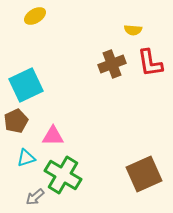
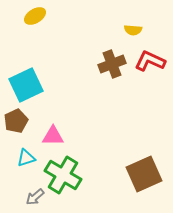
red L-shape: moved 2 px up; rotated 124 degrees clockwise
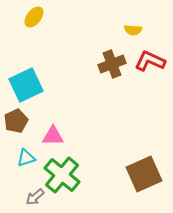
yellow ellipse: moved 1 px left, 1 px down; rotated 20 degrees counterclockwise
green cross: moved 1 px left; rotated 9 degrees clockwise
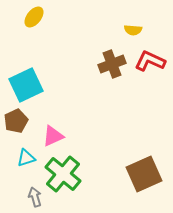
pink triangle: rotated 25 degrees counterclockwise
green cross: moved 1 px right, 1 px up
gray arrow: rotated 114 degrees clockwise
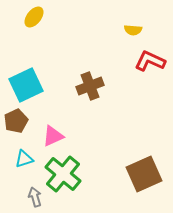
brown cross: moved 22 px left, 22 px down
cyan triangle: moved 2 px left, 1 px down
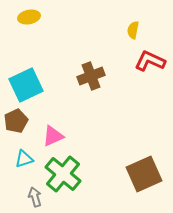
yellow ellipse: moved 5 px left; rotated 40 degrees clockwise
yellow semicircle: rotated 96 degrees clockwise
brown cross: moved 1 px right, 10 px up
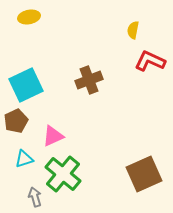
brown cross: moved 2 px left, 4 px down
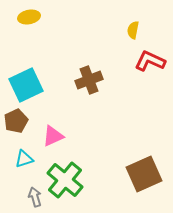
green cross: moved 2 px right, 6 px down
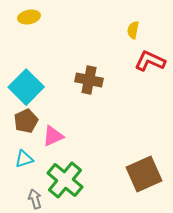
brown cross: rotated 32 degrees clockwise
cyan square: moved 2 px down; rotated 20 degrees counterclockwise
brown pentagon: moved 10 px right
gray arrow: moved 2 px down
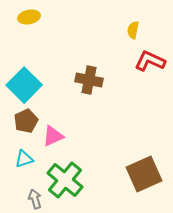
cyan square: moved 2 px left, 2 px up
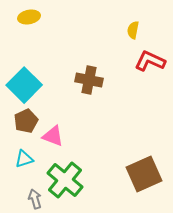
pink triangle: rotated 45 degrees clockwise
